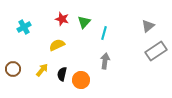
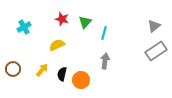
green triangle: moved 1 px right
gray triangle: moved 6 px right
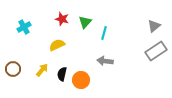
gray arrow: rotated 91 degrees counterclockwise
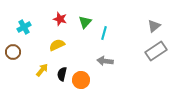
red star: moved 2 px left
brown circle: moved 17 px up
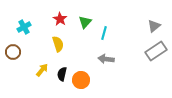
red star: rotated 16 degrees clockwise
yellow semicircle: moved 1 px right, 1 px up; rotated 98 degrees clockwise
gray arrow: moved 1 px right, 2 px up
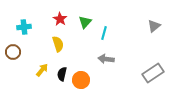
cyan cross: rotated 24 degrees clockwise
gray rectangle: moved 3 px left, 22 px down
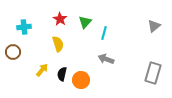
gray arrow: rotated 14 degrees clockwise
gray rectangle: rotated 40 degrees counterclockwise
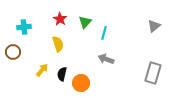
orange circle: moved 3 px down
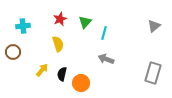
red star: rotated 16 degrees clockwise
cyan cross: moved 1 px left, 1 px up
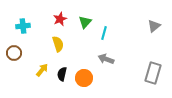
brown circle: moved 1 px right, 1 px down
orange circle: moved 3 px right, 5 px up
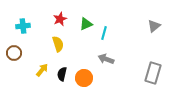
green triangle: moved 1 px right, 2 px down; rotated 24 degrees clockwise
